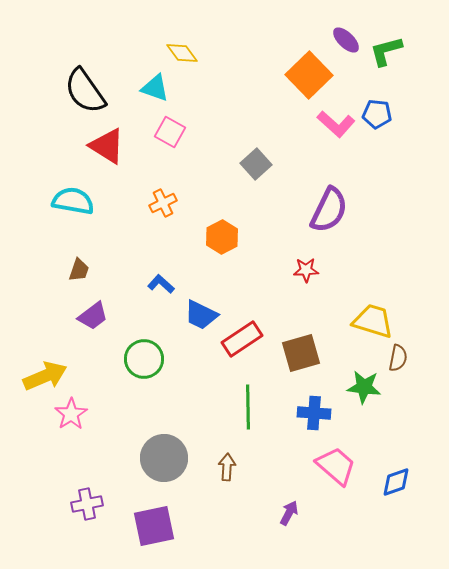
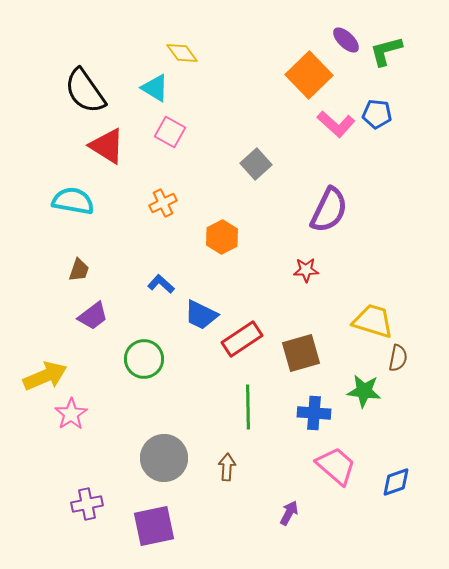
cyan triangle: rotated 12 degrees clockwise
green star: moved 4 px down
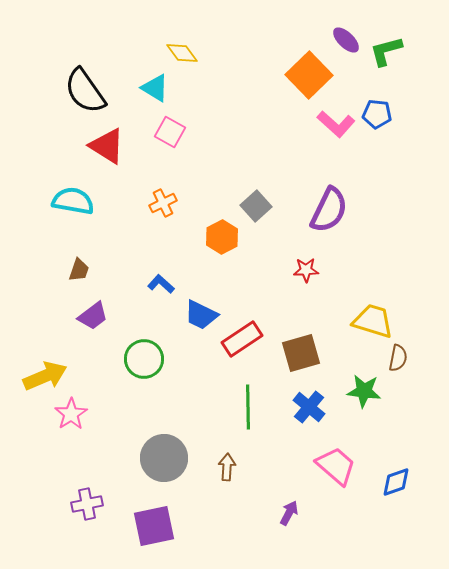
gray square: moved 42 px down
blue cross: moved 5 px left, 6 px up; rotated 36 degrees clockwise
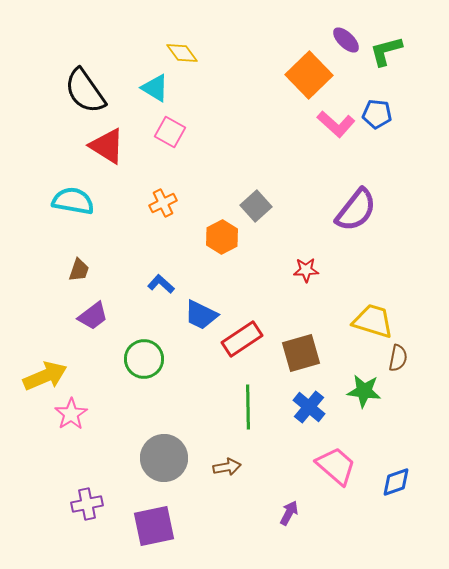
purple semicircle: moved 27 px right; rotated 12 degrees clockwise
brown arrow: rotated 76 degrees clockwise
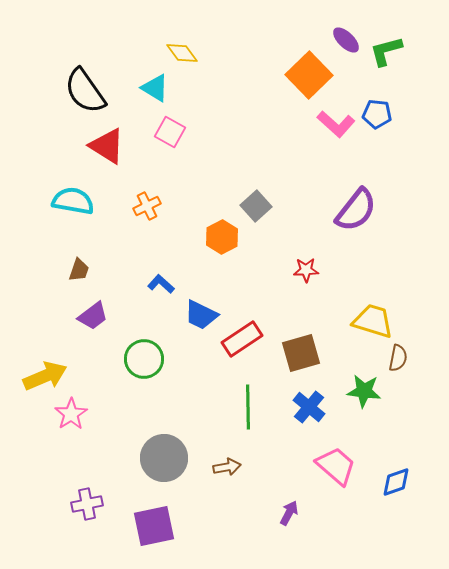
orange cross: moved 16 px left, 3 px down
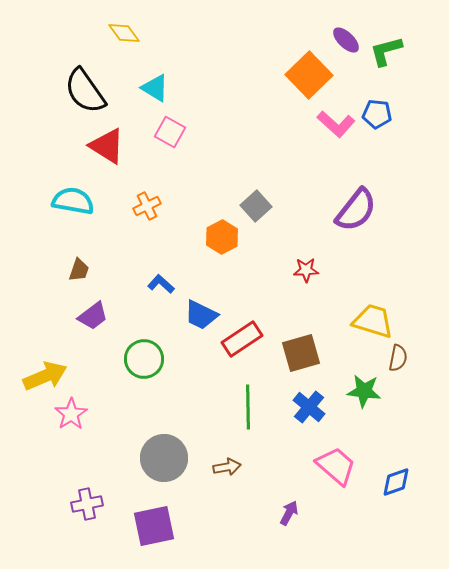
yellow diamond: moved 58 px left, 20 px up
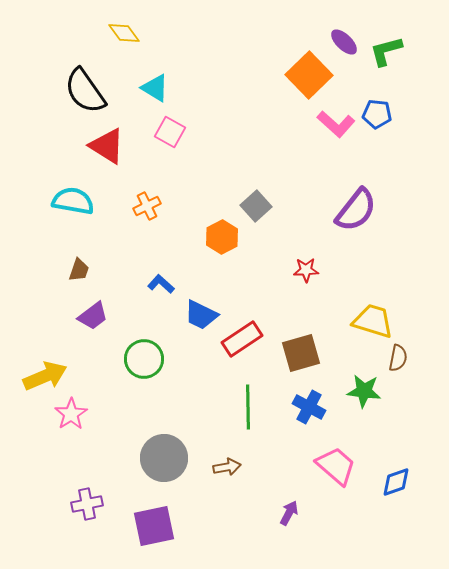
purple ellipse: moved 2 px left, 2 px down
blue cross: rotated 12 degrees counterclockwise
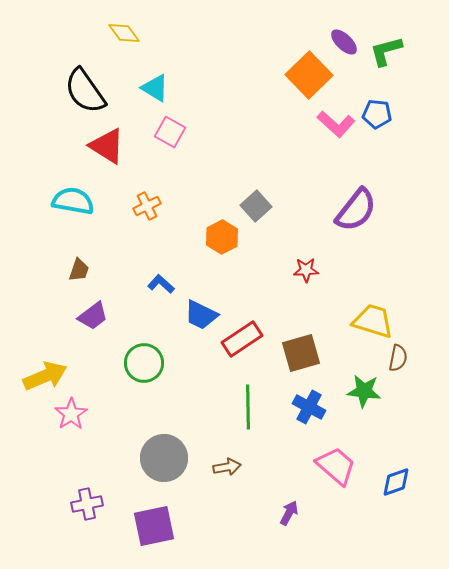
green circle: moved 4 px down
